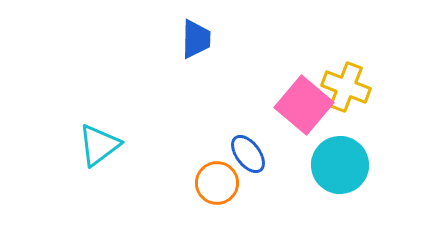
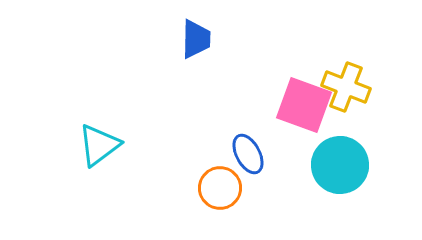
pink square: rotated 20 degrees counterclockwise
blue ellipse: rotated 9 degrees clockwise
orange circle: moved 3 px right, 5 px down
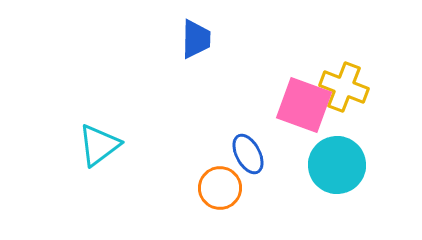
yellow cross: moved 2 px left
cyan circle: moved 3 px left
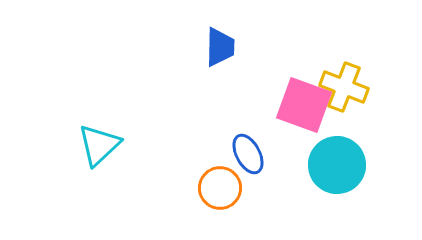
blue trapezoid: moved 24 px right, 8 px down
cyan triangle: rotated 6 degrees counterclockwise
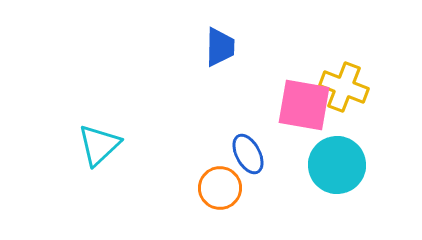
pink square: rotated 10 degrees counterclockwise
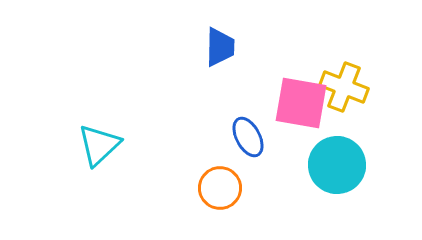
pink square: moved 3 px left, 2 px up
blue ellipse: moved 17 px up
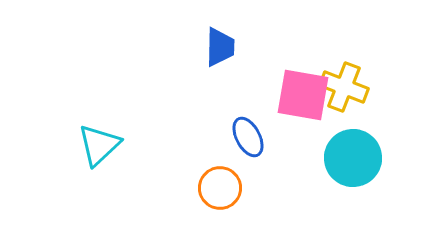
pink square: moved 2 px right, 8 px up
cyan circle: moved 16 px right, 7 px up
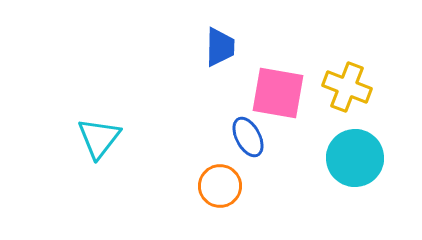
yellow cross: moved 3 px right
pink square: moved 25 px left, 2 px up
cyan triangle: moved 7 px up; rotated 9 degrees counterclockwise
cyan circle: moved 2 px right
orange circle: moved 2 px up
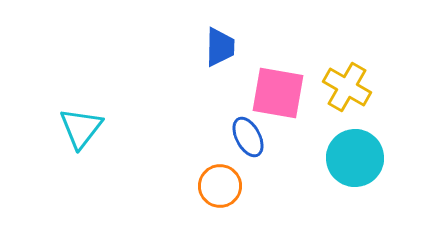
yellow cross: rotated 9 degrees clockwise
cyan triangle: moved 18 px left, 10 px up
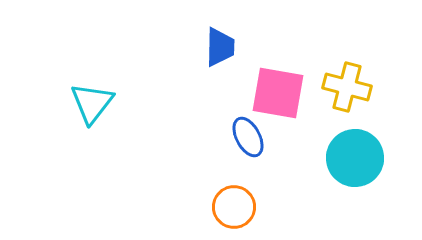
yellow cross: rotated 15 degrees counterclockwise
cyan triangle: moved 11 px right, 25 px up
orange circle: moved 14 px right, 21 px down
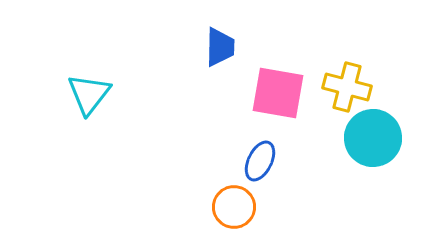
cyan triangle: moved 3 px left, 9 px up
blue ellipse: moved 12 px right, 24 px down; rotated 54 degrees clockwise
cyan circle: moved 18 px right, 20 px up
